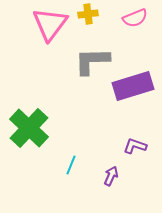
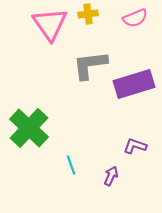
pink triangle: rotated 12 degrees counterclockwise
gray L-shape: moved 2 px left, 4 px down; rotated 6 degrees counterclockwise
purple rectangle: moved 1 px right, 2 px up
cyan line: rotated 42 degrees counterclockwise
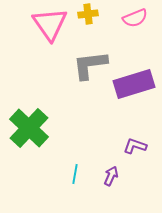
cyan line: moved 4 px right, 9 px down; rotated 30 degrees clockwise
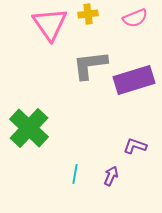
purple rectangle: moved 4 px up
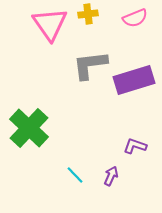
cyan line: moved 1 px down; rotated 54 degrees counterclockwise
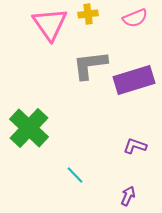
purple arrow: moved 17 px right, 20 px down
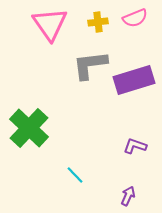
yellow cross: moved 10 px right, 8 px down
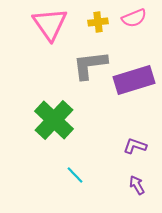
pink semicircle: moved 1 px left
green cross: moved 25 px right, 8 px up
purple arrow: moved 9 px right, 11 px up; rotated 54 degrees counterclockwise
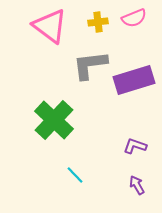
pink triangle: moved 2 px down; rotated 18 degrees counterclockwise
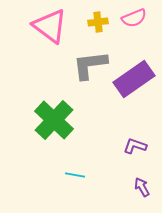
purple rectangle: moved 1 px up; rotated 18 degrees counterclockwise
cyan line: rotated 36 degrees counterclockwise
purple arrow: moved 5 px right, 2 px down
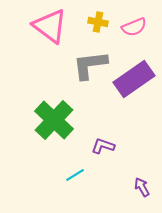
pink semicircle: moved 9 px down
yellow cross: rotated 18 degrees clockwise
purple L-shape: moved 32 px left
cyan line: rotated 42 degrees counterclockwise
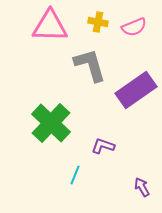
pink triangle: rotated 36 degrees counterclockwise
gray L-shape: rotated 81 degrees clockwise
purple rectangle: moved 2 px right, 11 px down
green cross: moved 3 px left, 3 px down
cyan line: rotated 36 degrees counterclockwise
